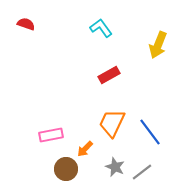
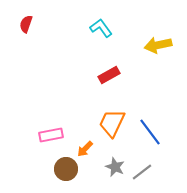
red semicircle: rotated 90 degrees counterclockwise
yellow arrow: rotated 56 degrees clockwise
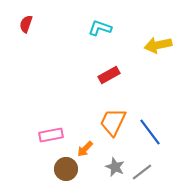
cyan L-shape: moved 1 px left; rotated 35 degrees counterclockwise
orange trapezoid: moved 1 px right, 1 px up
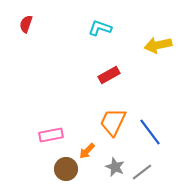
orange arrow: moved 2 px right, 2 px down
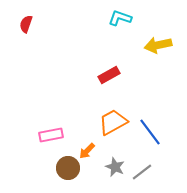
cyan L-shape: moved 20 px right, 10 px up
orange trapezoid: rotated 36 degrees clockwise
brown circle: moved 2 px right, 1 px up
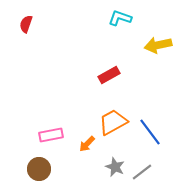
orange arrow: moved 7 px up
brown circle: moved 29 px left, 1 px down
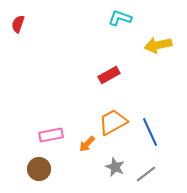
red semicircle: moved 8 px left
blue line: rotated 12 degrees clockwise
gray line: moved 4 px right, 2 px down
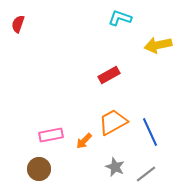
orange arrow: moved 3 px left, 3 px up
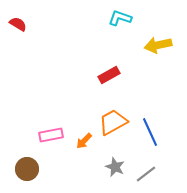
red semicircle: rotated 102 degrees clockwise
brown circle: moved 12 px left
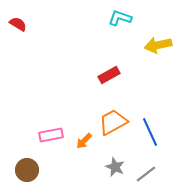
brown circle: moved 1 px down
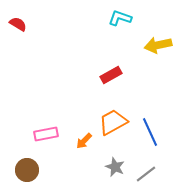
red rectangle: moved 2 px right
pink rectangle: moved 5 px left, 1 px up
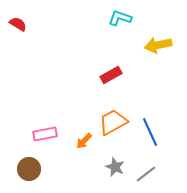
pink rectangle: moved 1 px left
brown circle: moved 2 px right, 1 px up
